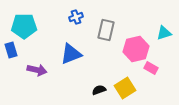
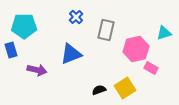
blue cross: rotated 24 degrees counterclockwise
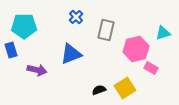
cyan triangle: moved 1 px left
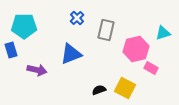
blue cross: moved 1 px right, 1 px down
yellow square: rotated 30 degrees counterclockwise
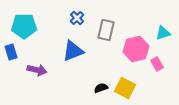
blue rectangle: moved 2 px down
blue triangle: moved 2 px right, 3 px up
pink rectangle: moved 6 px right, 4 px up; rotated 32 degrees clockwise
black semicircle: moved 2 px right, 2 px up
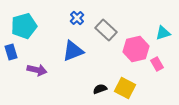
cyan pentagon: rotated 15 degrees counterclockwise
gray rectangle: rotated 60 degrees counterclockwise
black semicircle: moved 1 px left, 1 px down
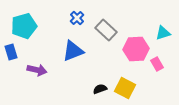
pink hexagon: rotated 10 degrees clockwise
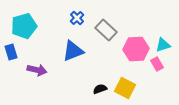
cyan triangle: moved 12 px down
